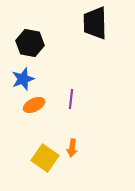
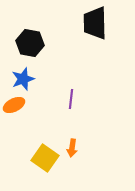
orange ellipse: moved 20 px left
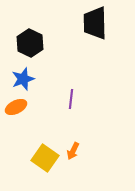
black hexagon: rotated 16 degrees clockwise
orange ellipse: moved 2 px right, 2 px down
orange arrow: moved 1 px right, 3 px down; rotated 18 degrees clockwise
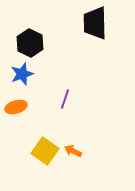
blue star: moved 1 px left, 5 px up
purple line: moved 6 px left; rotated 12 degrees clockwise
orange ellipse: rotated 10 degrees clockwise
orange arrow: rotated 90 degrees clockwise
yellow square: moved 7 px up
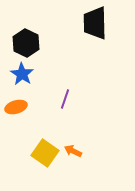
black hexagon: moved 4 px left
blue star: rotated 20 degrees counterclockwise
yellow square: moved 2 px down
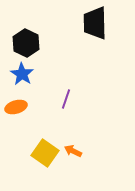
purple line: moved 1 px right
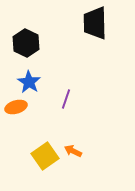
blue star: moved 7 px right, 8 px down
yellow square: moved 3 px down; rotated 20 degrees clockwise
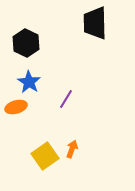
purple line: rotated 12 degrees clockwise
orange arrow: moved 1 px left, 2 px up; rotated 84 degrees clockwise
